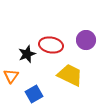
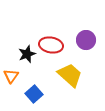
yellow trapezoid: rotated 16 degrees clockwise
blue square: rotated 12 degrees counterclockwise
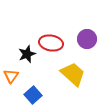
purple circle: moved 1 px right, 1 px up
red ellipse: moved 2 px up
yellow trapezoid: moved 3 px right, 1 px up
blue square: moved 1 px left, 1 px down
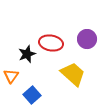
blue square: moved 1 px left
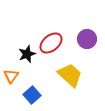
red ellipse: rotated 50 degrees counterclockwise
yellow trapezoid: moved 3 px left, 1 px down
